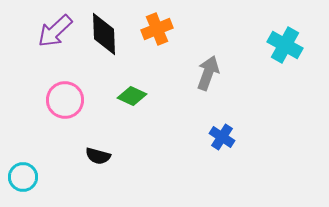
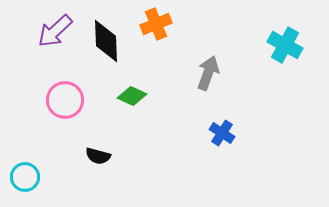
orange cross: moved 1 px left, 5 px up
black diamond: moved 2 px right, 7 px down
blue cross: moved 4 px up
cyan circle: moved 2 px right
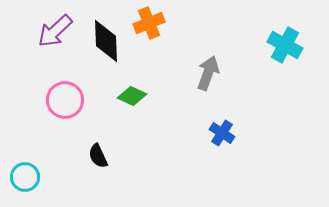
orange cross: moved 7 px left, 1 px up
black semicircle: rotated 50 degrees clockwise
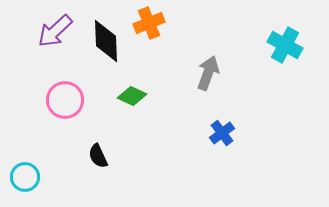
blue cross: rotated 20 degrees clockwise
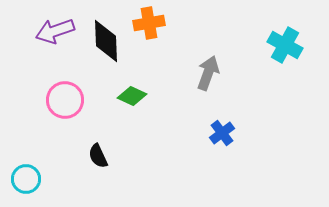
orange cross: rotated 12 degrees clockwise
purple arrow: rotated 24 degrees clockwise
cyan circle: moved 1 px right, 2 px down
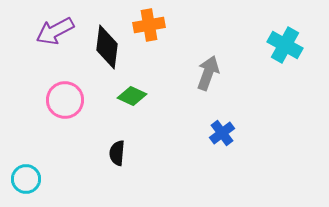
orange cross: moved 2 px down
purple arrow: rotated 9 degrees counterclockwise
black diamond: moved 1 px right, 6 px down; rotated 9 degrees clockwise
black semicircle: moved 19 px right, 3 px up; rotated 30 degrees clockwise
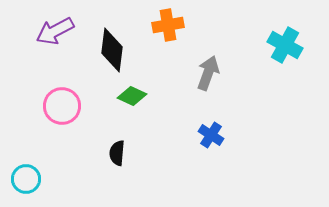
orange cross: moved 19 px right
black diamond: moved 5 px right, 3 px down
pink circle: moved 3 px left, 6 px down
blue cross: moved 11 px left, 2 px down; rotated 20 degrees counterclockwise
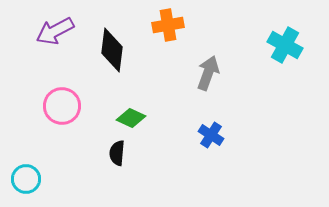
green diamond: moved 1 px left, 22 px down
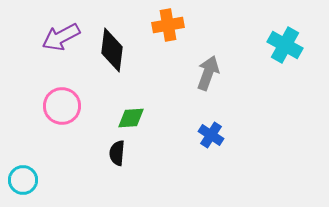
purple arrow: moved 6 px right, 6 px down
green diamond: rotated 28 degrees counterclockwise
cyan circle: moved 3 px left, 1 px down
